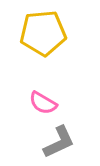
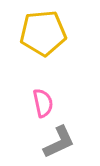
pink semicircle: rotated 132 degrees counterclockwise
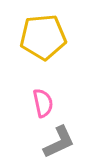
yellow pentagon: moved 4 px down
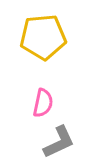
pink semicircle: rotated 24 degrees clockwise
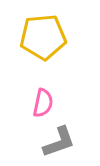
gray L-shape: rotated 6 degrees clockwise
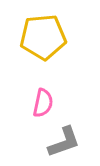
gray L-shape: moved 5 px right
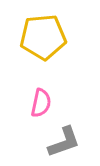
pink semicircle: moved 2 px left
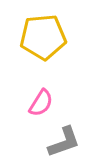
pink semicircle: rotated 20 degrees clockwise
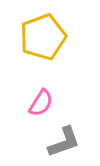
yellow pentagon: rotated 15 degrees counterclockwise
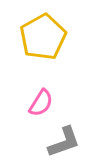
yellow pentagon: rotated 9 degrees counterclockwise
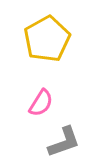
yellow pentagon: moved 4 px right, 2 px down
